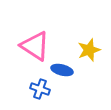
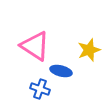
blue ellipse: moved 1 px left, 1 px down
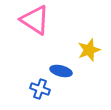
pink triangle: moved 26 px up
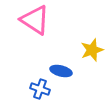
yellow star: moved 3 px right
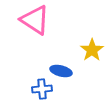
yellow star: rotated 15 degrees counterclockwise
blue cross: moved 2 px right; rotated 24 degrees counterclockwise
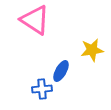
yellow star: rotated 25 degrees clockwise
blue ellipse: rotated 75 degrees counterclockwise
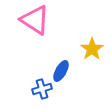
yellow star: moved 1 px up; rotated 25 degrees counterclockwise
blue cross: rotated 12 degrees counterclockwise
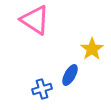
blue ellipse: moved 9 px right, 4 px down
